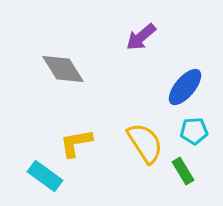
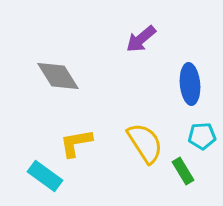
purple arrow: moved 2 px down
gray diamond: moved 5 px left, 7 px down
blue ellipse: moved 5 px right, 3 px up; rotated 45 degrees counterclockwise
cyan pentagon: moved 8 px right, 5 px down
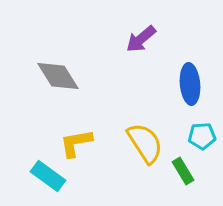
cyan rectangle: moved 3 px right
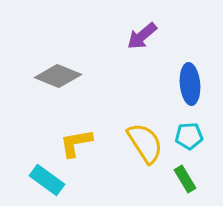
purple arrow: moved 1 px right, 3 px up
gray diamond: rotated 36 degrees counterclockwise
cyan pentagon: moved 13 px left
green rectangle: moved 2 px right, 8 px down
cyan rectangle: moved 1 px left, 4 px down
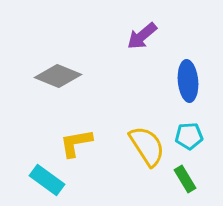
blue ellipse: moved 2 px left, 3 px up
yellow semicircle: moved 2 px right, 3 px down
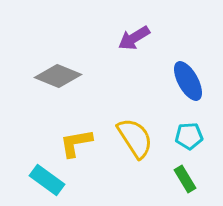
purple arrow: moved 8 px left, 2 px down; rotated 8 degrees clockwise
blue ellipse: rotated 24 degrees counterclockwise
yellow semicircle: moved 12 px left, 8 px up
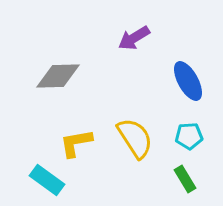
gray diamond: rotated 24 degrees counterclockwise
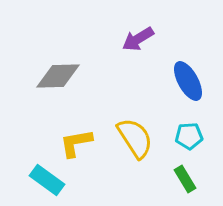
purple arrow: moved 4 px right, 1 px down
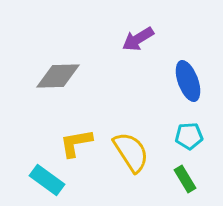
blue ellipse: rotated 9 degrees clockwise
yellow semicircle: moved 4 px left, 14 px down
